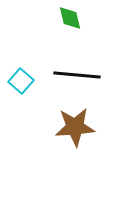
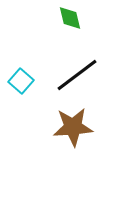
black line: rotated 42 degrees counterclockwise
brown star: moved 2 px left
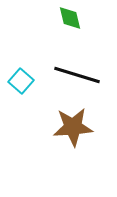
black line: rotated 54 degrees clockwise
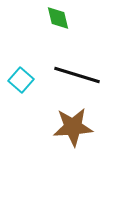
green diamond: moved 12 px left
cyan square: moved 1 px up
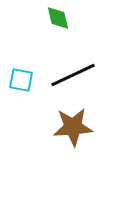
black line: moved 4 px left; rotated 42 degrees counterclockwise
cyan square: rotated 30 degrees counterclockwise
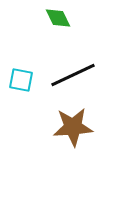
green diamond: rotated 12 degrees counterclockwise
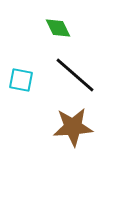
green diamond: moved 10 px down
black line: moved 2 px right; rotated 66 degrees clockwise
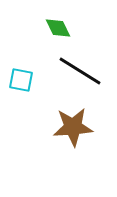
black line: moved 5 px right, 4 px up; rotated 9 degrees counterclockwise
